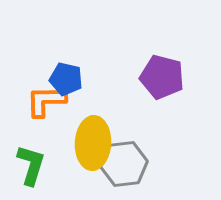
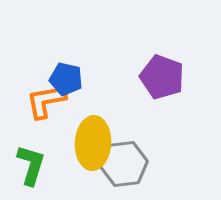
purple pentagon: rotated 6 degrees clockwise
orange L-shape: rotated 9 degrees counterclockwise
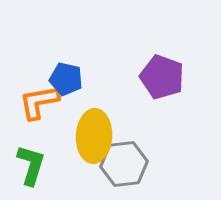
orange L-shape: moved 7 px left, 1 px down
yellow ellipse: moved 1 px right, 7 px up
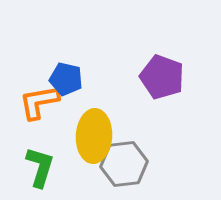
green L-shape: moved 9 px right, 2 px down
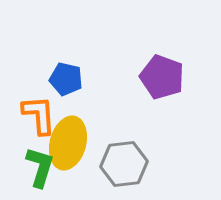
orange L-shape: moved 13 px down; rotated 96 degrees clockwise
yellow ellipse: moved 26 px left, 7 px down; rotated 12 degrees clockwise
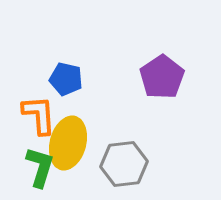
purple pentagon: rotated 18 degrees clockwise
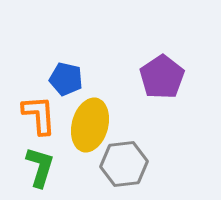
yellow ellipse: moved 22 px right, 18 px up
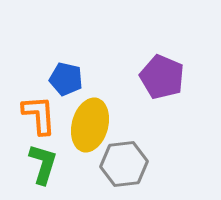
purple pentagon: rotated 15 degrees counterclockwise
green L-shape: moved 3 px right, 3 px up
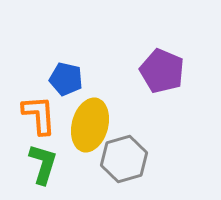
purple pentagon: moved 6 px up
gray hexagon: moved 5 px up; rotated 9 degrees counterclockwise
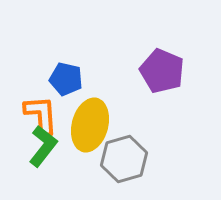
orange L-shape: moved 2 px right
green L-shape: moved 18 px up; rotated 21 degrees clockwise
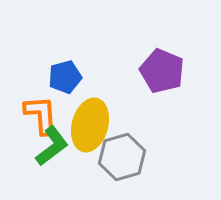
blue pentagon: moved 1 px left, 2 px up; rotated 28 degrees counterclockwise
green L-shape: moved 9 px right; rotated 15 degrees clockwise
gray hexagon: moved 2 px left, 2 px up
